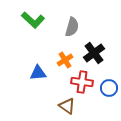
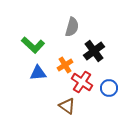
green L-shape: moved 25 px down
black cross: moved 2 px up
orange cross: moved 5 px down
red cross: rotated 25 degrees clockwise
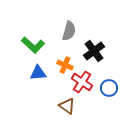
gray semicircle: moved 3 px left, 4 px down
orange cross: rotated 35 degrees counterclockwise
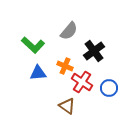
gray semicircle: rotated 24 degrees clockwise
orange cross: moved 1 px down
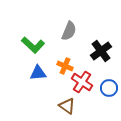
gray semicircle: rotated 18 degrees counterclockwise
black cross: moved 7 px right
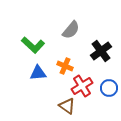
gray semicircle: moved 2 px right, 1 px up; rotated 18 degrees clockwise
red cross: moved 4 px down; rotated 25 degrees clockwise
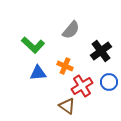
blue circle: moved 6 px up
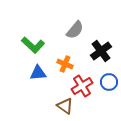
gray semicircle: moved 4 px right
orange cross: moved 2 px up
brown triangle: moved 2 px left
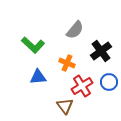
orange cross: moved 2 px right, 1 px up
blue triangle: moved 4 px down
brown triangle: rotated 18 degrees clockwise
